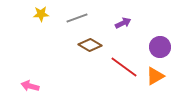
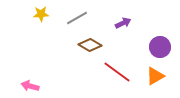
gray line: rotated 10 degrees counterclockwise
red line: moved 7 px left, 5 px down
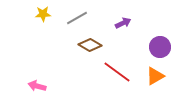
yellow star: moved 2 px right
pink arrow: moved 7 px right
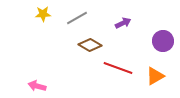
purple circle: moved 3 px right, 6 px up
red line: moved 1 px right, 4 px up; rotated 16 degrees counterclockwise
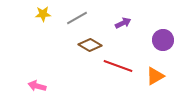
purple circle: moved 1 px up
red line: moved 2 px up
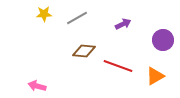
yellow star: moved 1 px right
purple arrow: moved 1 px down
brown diamond: moved 6 px left, 6 px down; rotated 25 degrees counterclockwise
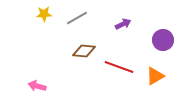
red line: moved 1 px right, 1 px down
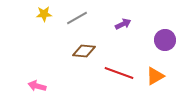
purple circle: moved 2 px right
red line: moved 6 px down
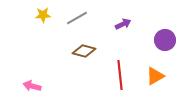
yellow star: moved 1 px left, 1 px down
brown diamond: rotated 10 degrees clockwise
red line: moved 1 px right, 2 px down; rotated 64 degrees clockwise
pink arrow: moved 5 px left
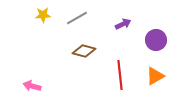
purple circle: moved 9 px left
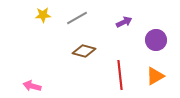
purple arrow: moved 1 px right, 2 px up
